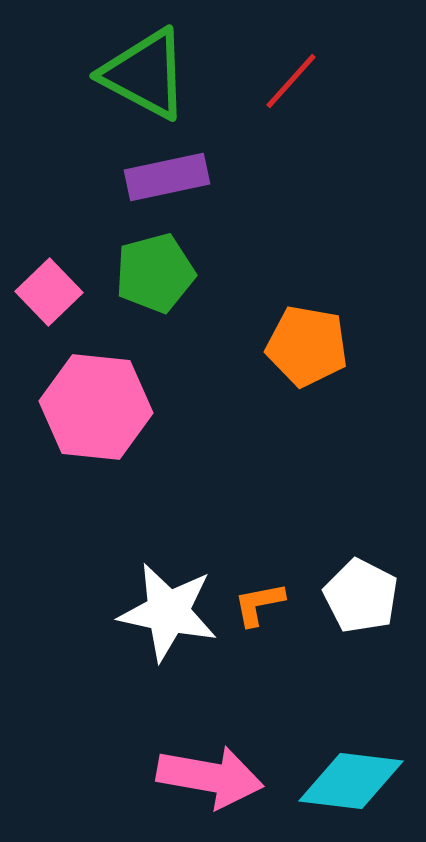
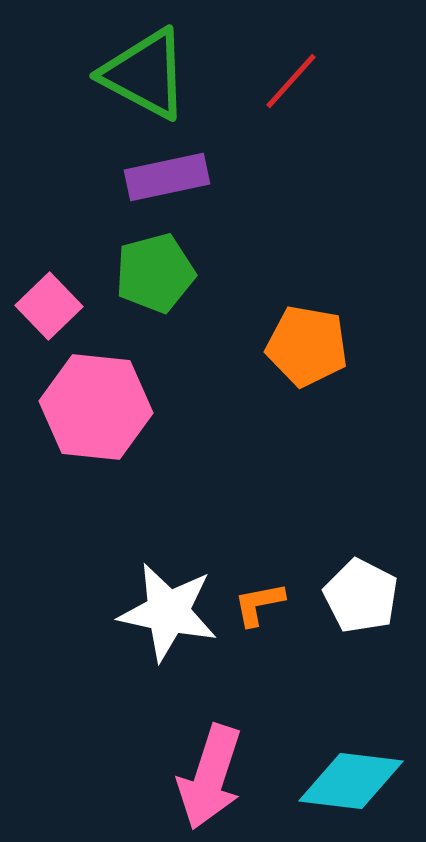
pink square: moved 14 px down
pink arrow: rotated 98 degrees clockwise
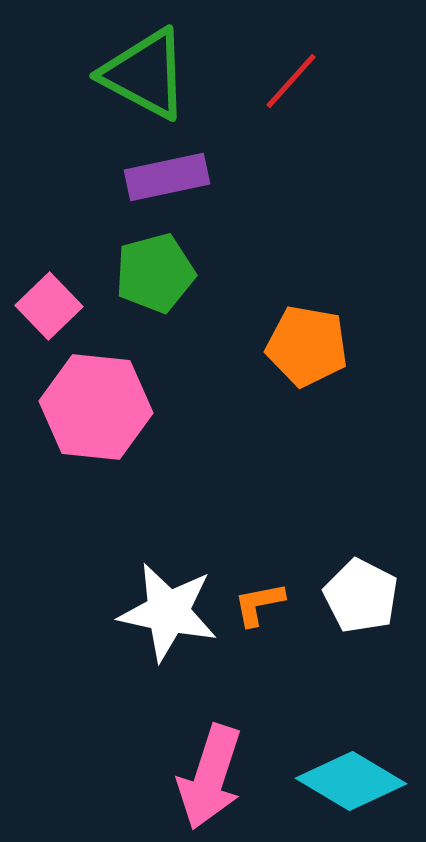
cyan diamond: rotated 24 degrees clockwise
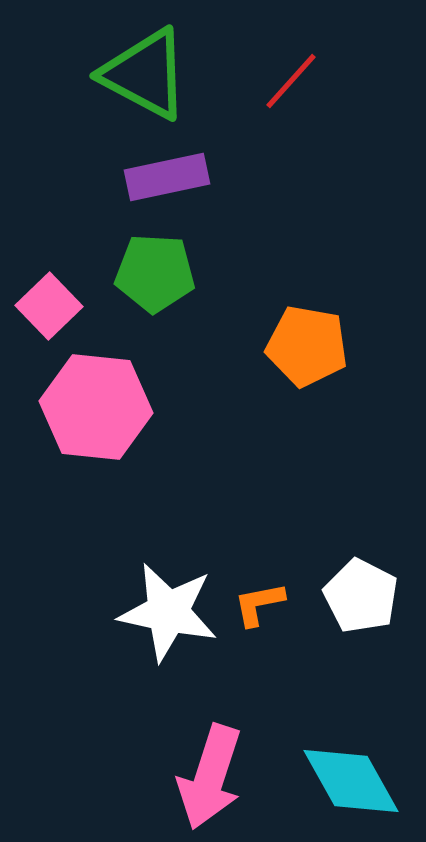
green pentagon: rotated 18 degrees clockwise
cyan diamond: rotated 30 degrees clockwise
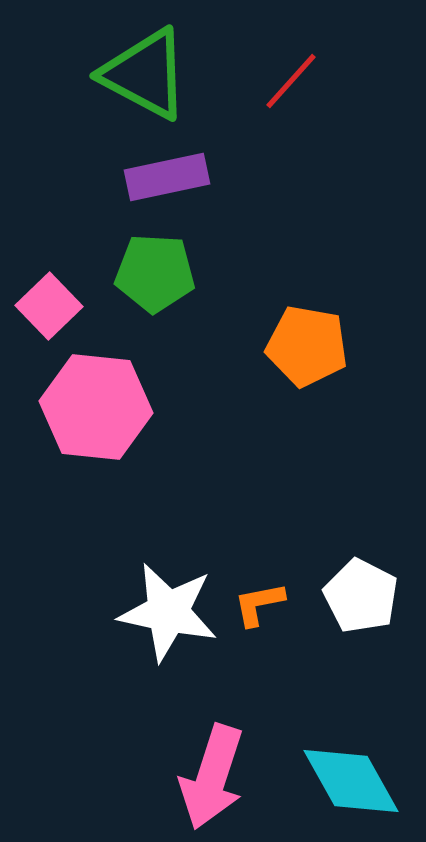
pink arrow: moved 2 px right
